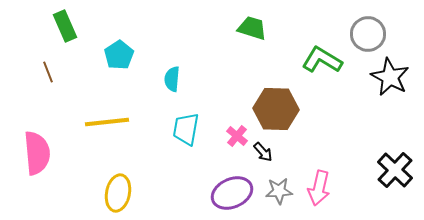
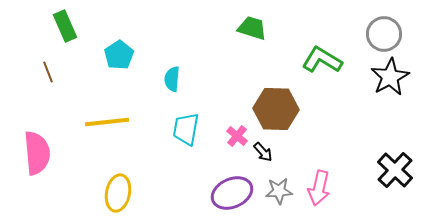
gray circle: moved 16 px right
black star: rotated 15 degrees clockwise
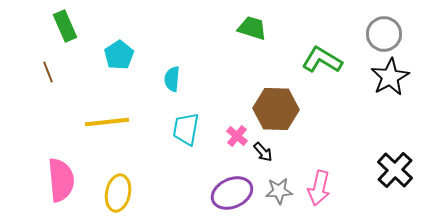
pink semicircle: moved 24 px right, 27 px down
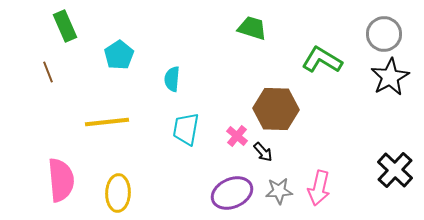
yellow ellipse: rotated 9 degrees counterclockwise
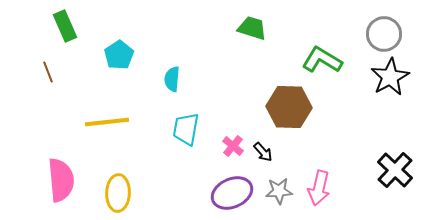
brown hexagon: moved 13 px right, 2 px up
pink cross: moved 4 px left, 10 px down
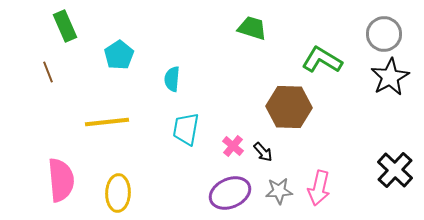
purple ellipse: moved 2 px left
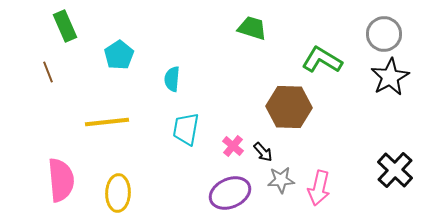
gray star: moved 2 px right, 11 px up
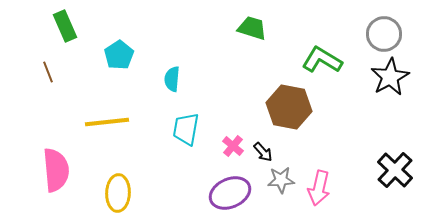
brown hexagon: rotated 9 degrees clockwise
pink semicircle: moved 5 px left, 10 px up
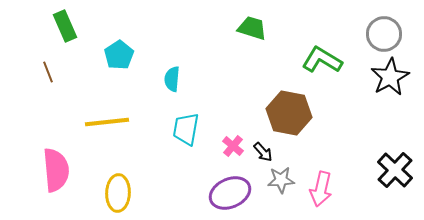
brown hexagon: moved 6 px down
pink arrow: moved 2 px right, 1 px down
